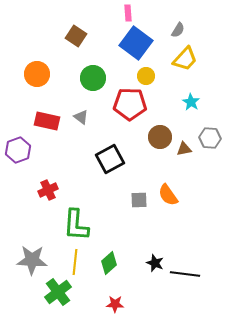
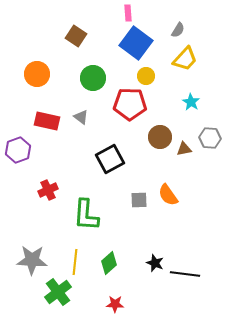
green L-shape: moved 10 px right, 10 px up
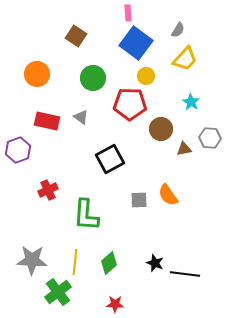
brown circle: moved 1 px right, 8 px up
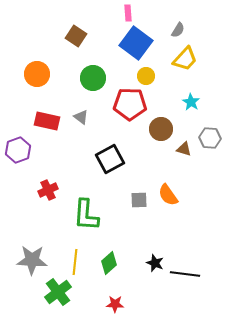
brown triangle: rotated 28 degrees clockwise
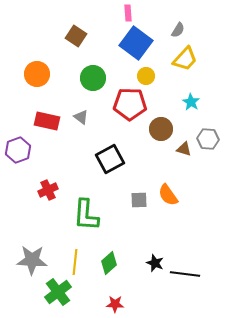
gray hexagon: moved 2 px left, 1 px down
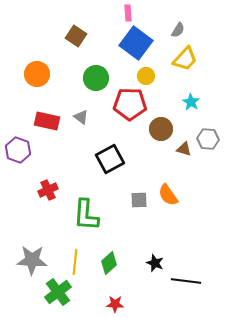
green circle: moved 3 px right
purple hexagon: rotated 20 degrees counterclockwise
black line: moved 1 px right, 7 px down
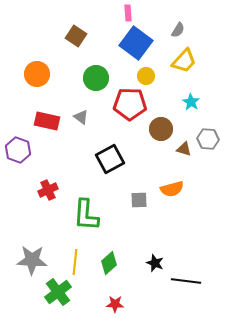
yellow trapezoid: moved 1 px left, 2 px down
orange semicircle: moved 4 px right, 6 px up; rotated 70 degrees counterclockwise
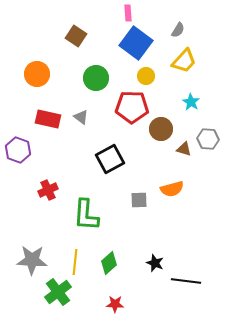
red pentagon: moved 2 px right, 3 px down
red rectangle: moved 1 px right, 2 px up
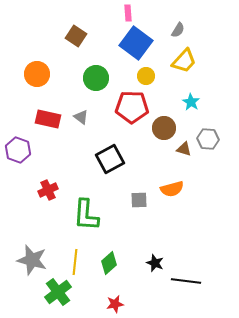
brown circle: moved 3 px right, 1 px up
gray star: rotated 12 degrees clockwise
red star: rotated 12 degrees counterclockwise
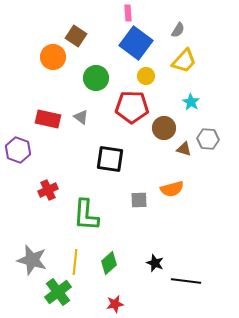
orange circle: moved 16 px right, 17 px up
black square: rotated 36 degrees clockwise
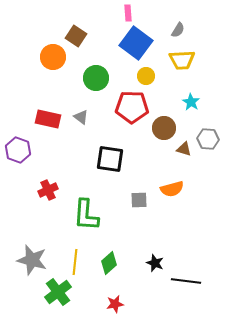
yellow trapezoid: moved 2 px left, 1 px up; rotated 44 degrees clockwise
